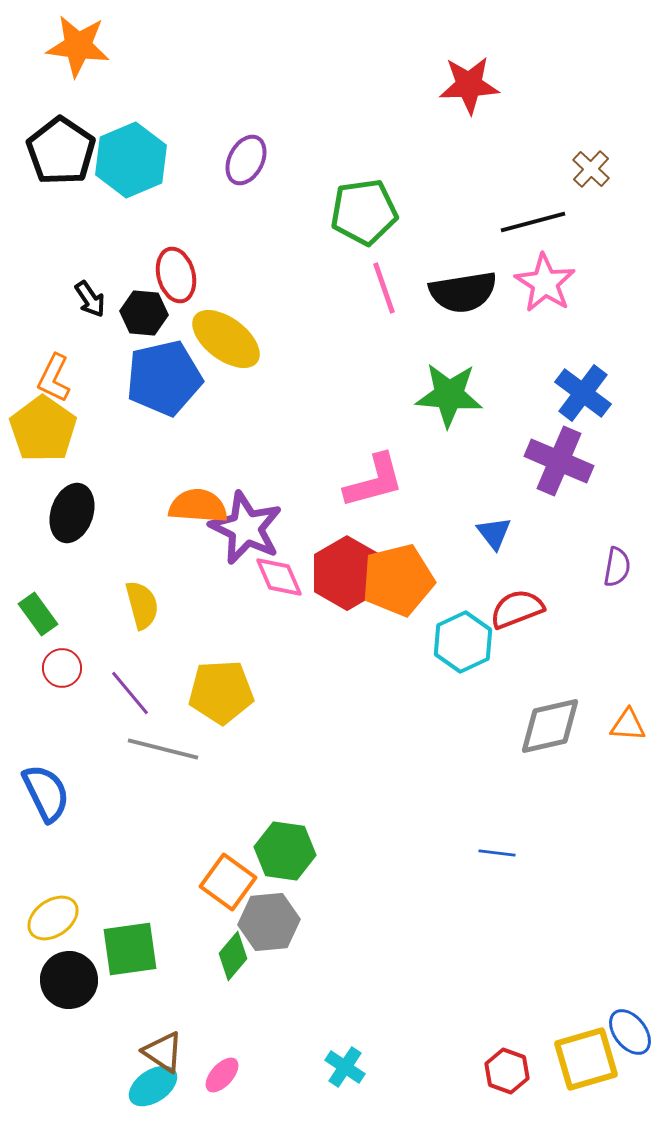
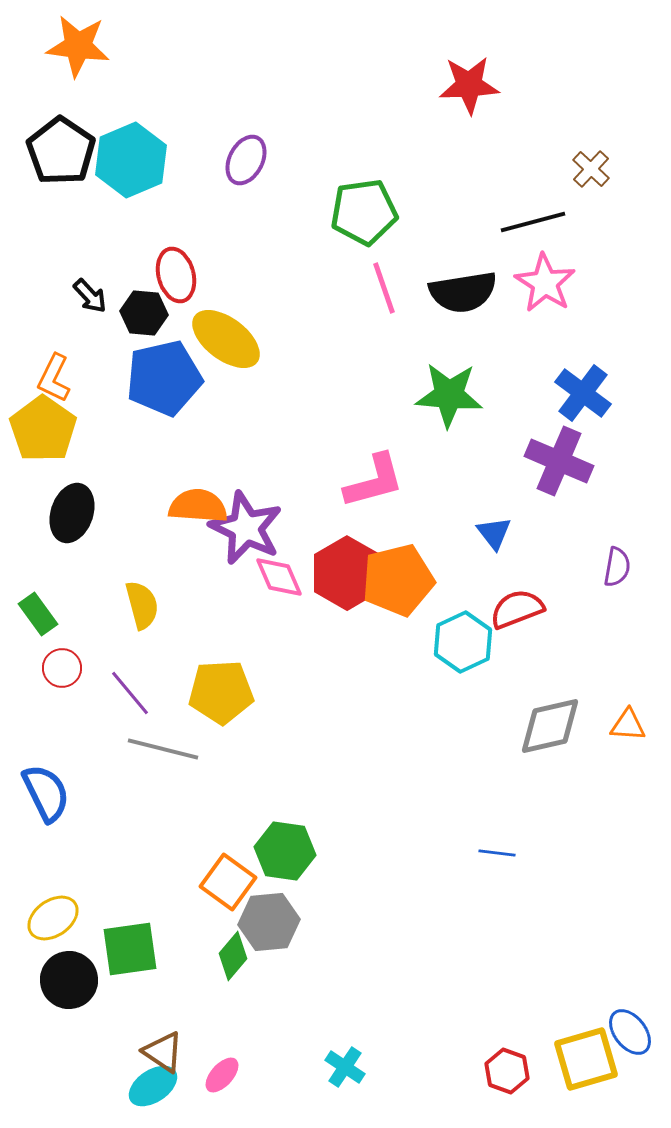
black arrow at (90, 299): moved 3 px up; rotated 9 degrees counterclockwise
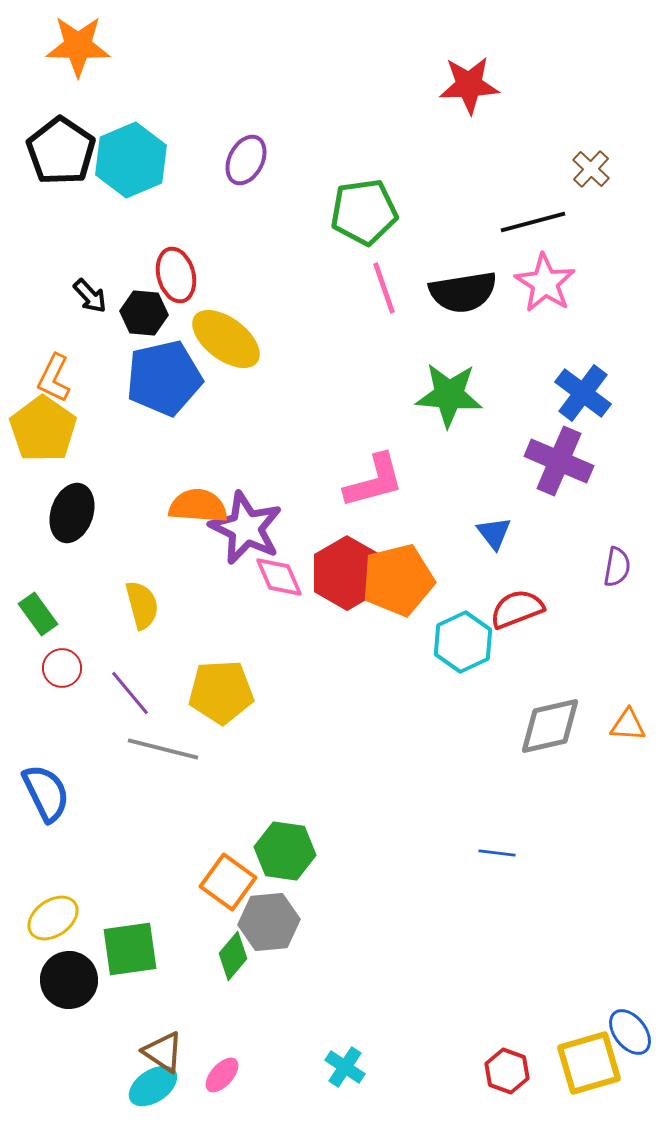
orange star at (78, 46): rotated 6 degrees counterclockwise
yellow square at (586, 1059): moved 3 px right, 4 px down
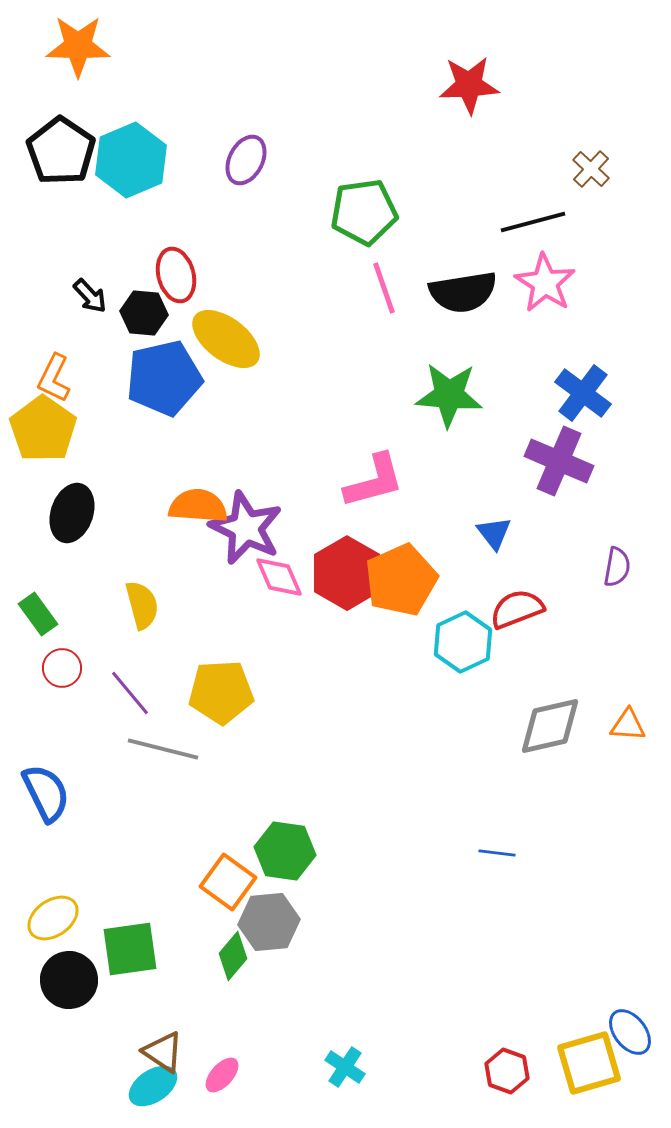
orange pentagon at (398, 580): moved 3 px right; rotated 10 degrees counterclockwise
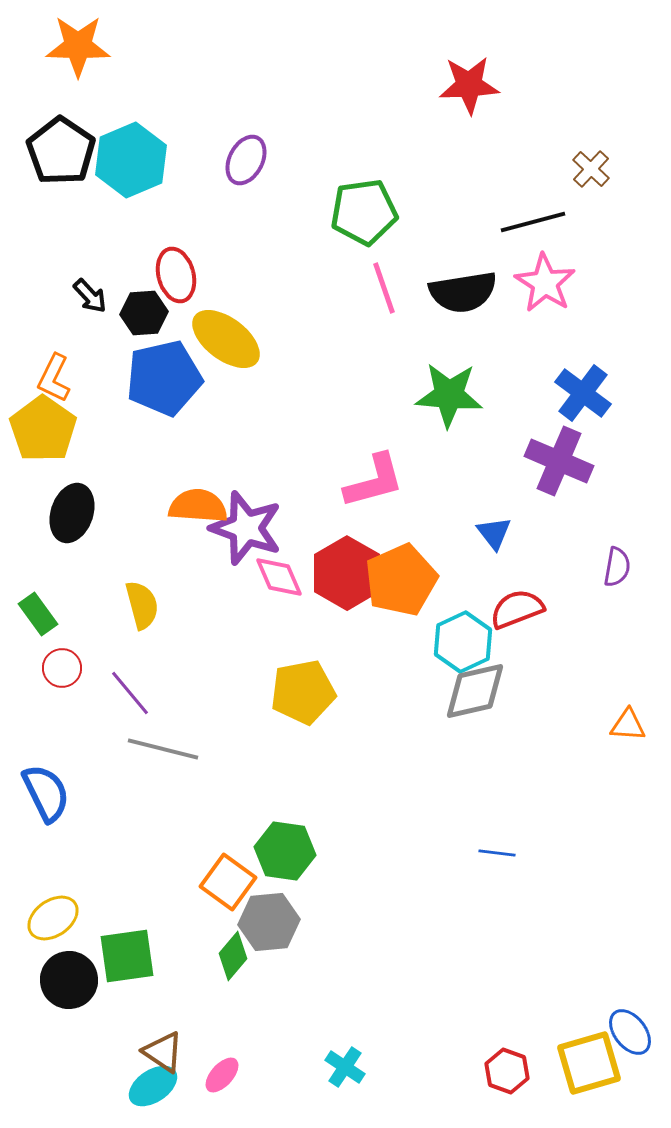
black hexagon at (144, 313): rotated 9 degrees counterclockwise
purple star at (246, 528): rotated 6 degrees counterclockwise
yellow pentagon at (221, 692): moved 82 px right; rotated 8 degrees counterclockwise
gray diamond at (550, 726): moved 75 px left, 35 px up
green square at (130, 949): moved 3 px left, 7 px down
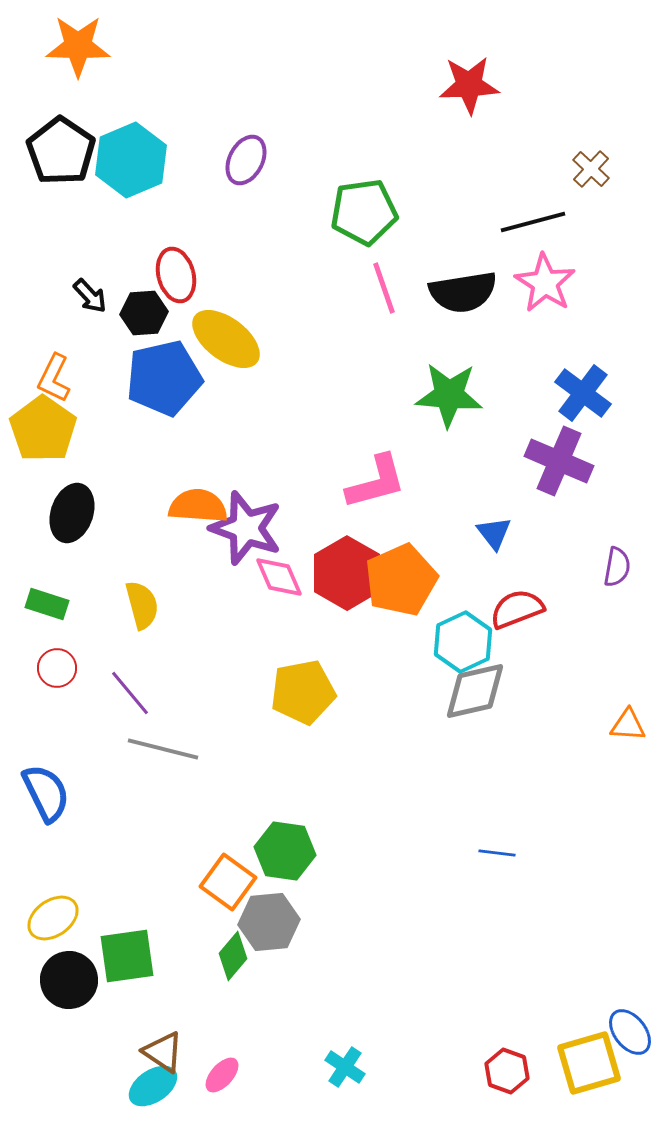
pink L-shape at (374, 481): moved 2 px right, 1 px down
green rectangle at (38, 614): moved 9 px right, 10 px up; rotated 36 degrees counterclockwise
red circle at (62, 668): moved 5 px left
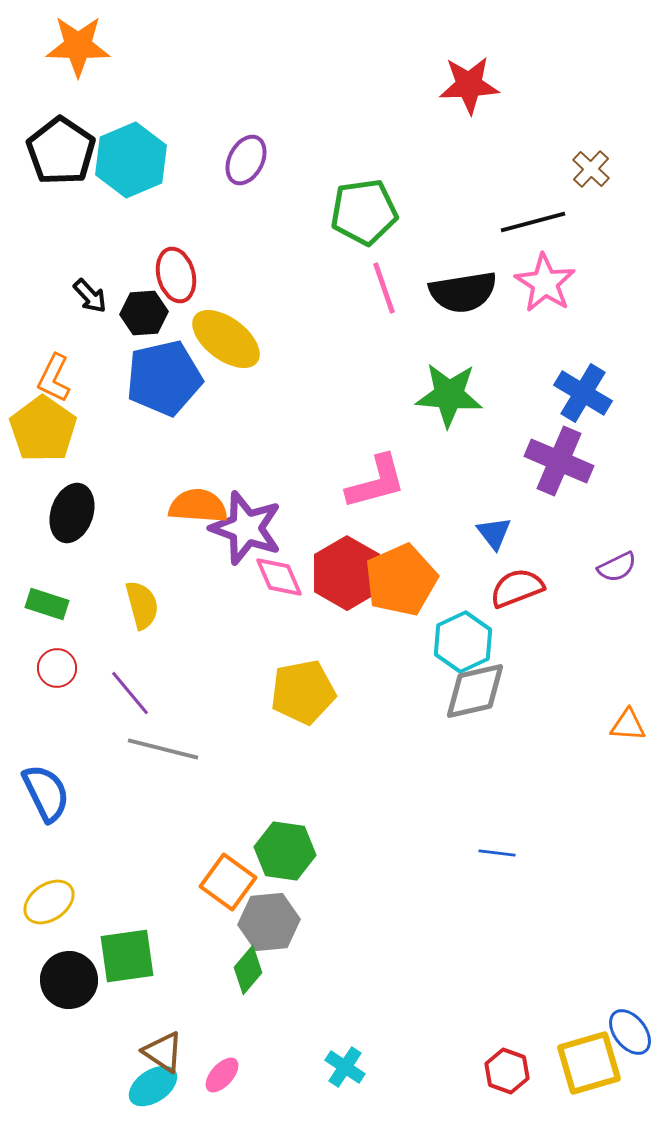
blue cross at (583, 393): rotated 6 degrees counterclockwise
purple semicircle at (617, 567): rotated 54 degrees clockwise
red semicircle at (517, 609): moved 21 px up
yellow ellipse at (53, 918): moved 4 px left, 16 px up
green diamond at (233, 956): moved 15 px right, 14 px down
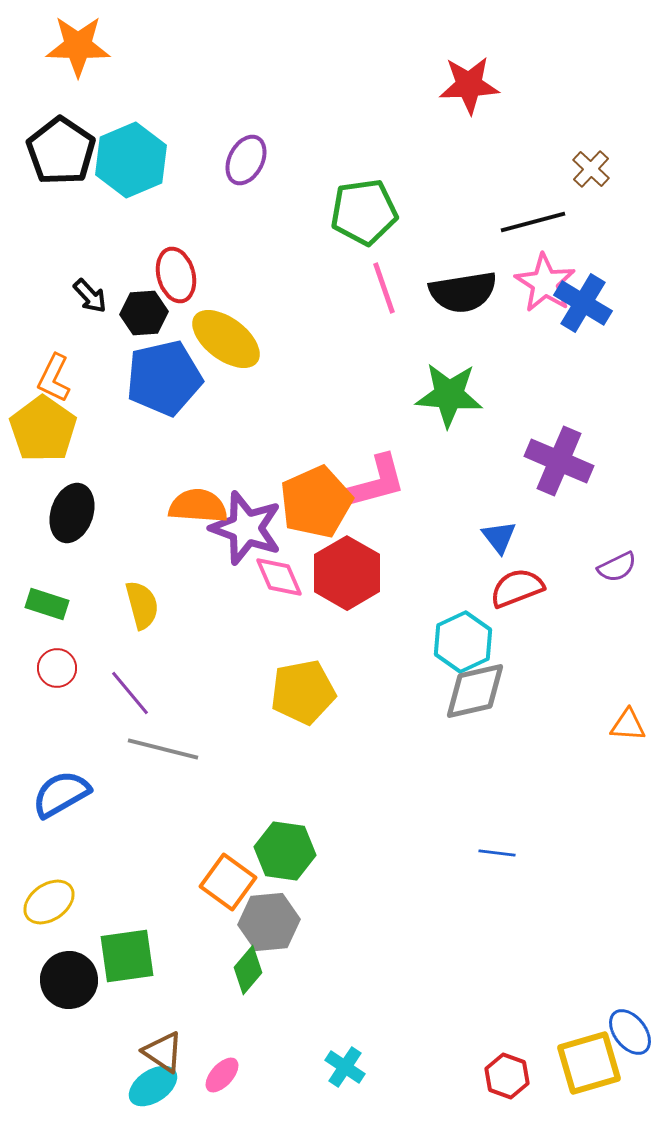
blue cross at (583, 393): moved 90 px up
blue triangle at (494, 533): moved 5 px right, 4 px down
orange pentagon at (401, 580): moved 85 px left, 78 px up
blue semicircle at (46, 793): moved 15 px right, 1 px down; rotated 94 degrees counterclockwise
red hexagon at (507, 1071): moved 5 px down
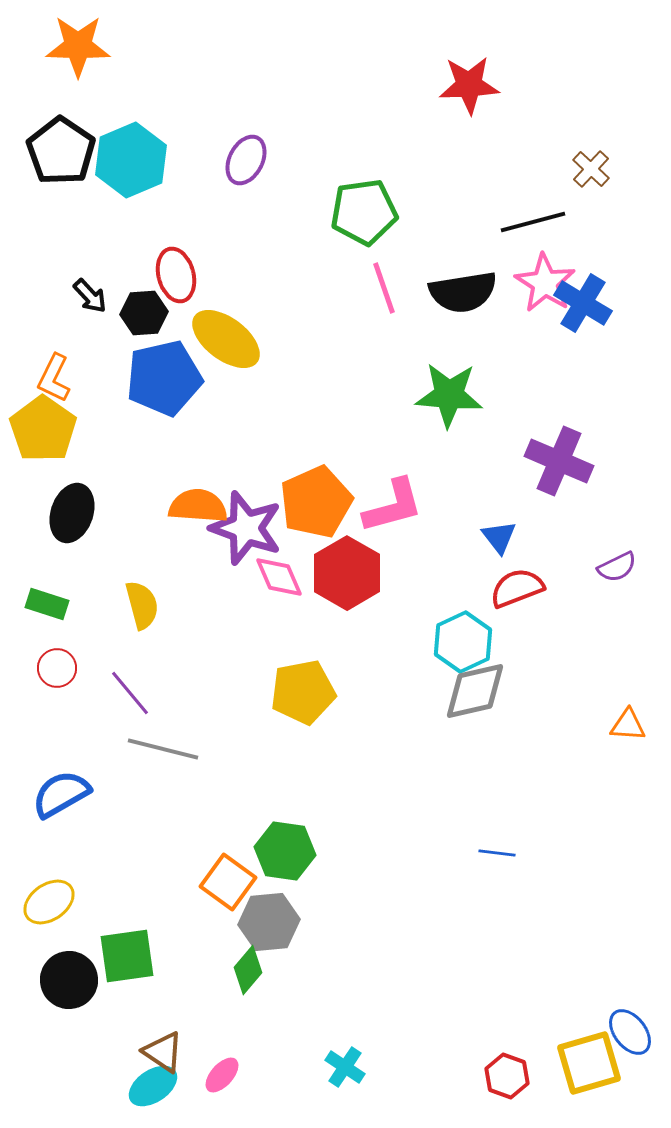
pink L-shape at (376, 482): moved 17 px right, 24 px down
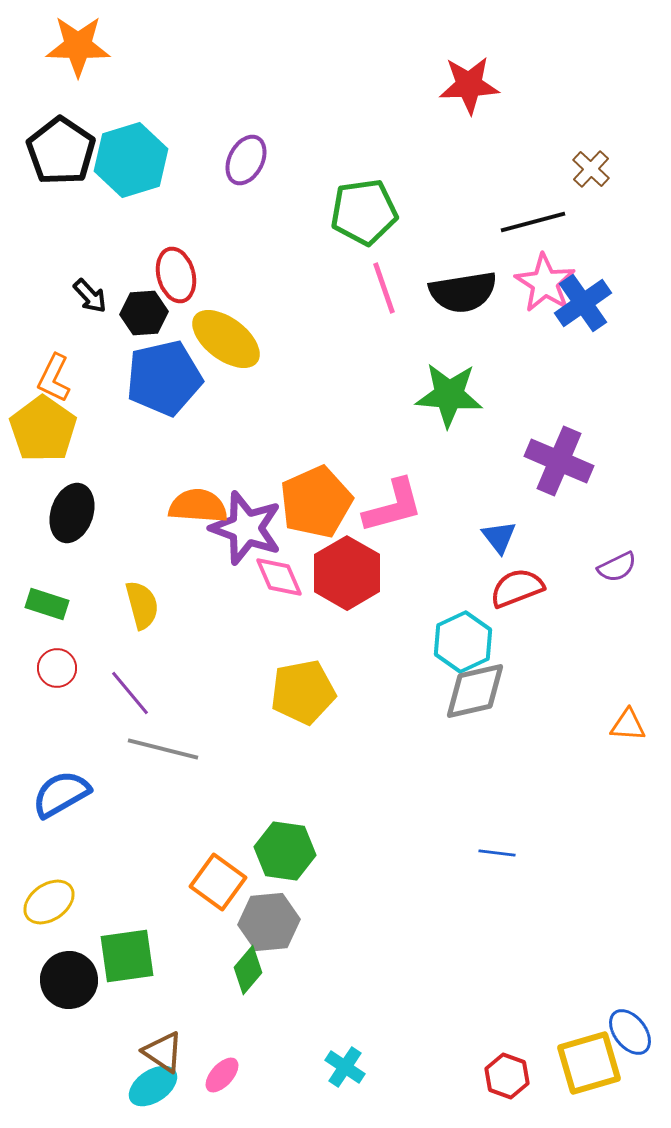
cyan hexagon at (131, 160): rotated 6 degrees clockwise
blue cross at (583, 303): rotated 24 degrees clockwise
orange square at (228, 882): moved 10 px left
